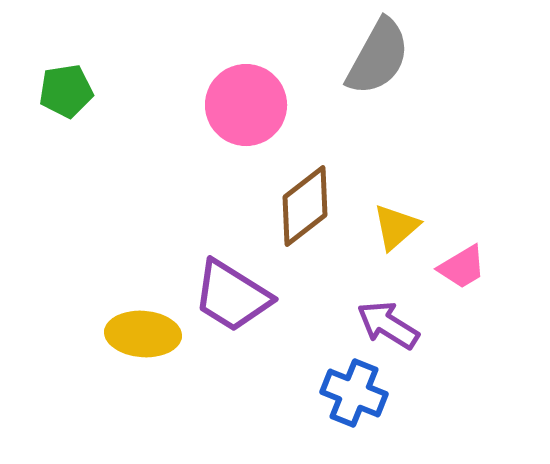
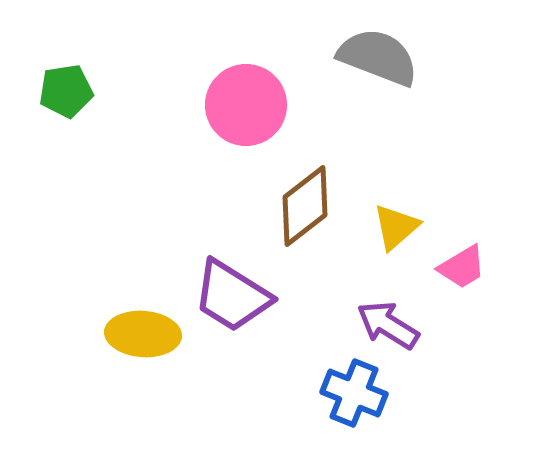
gray semicircle: rotated 98 degrees counterclockwise
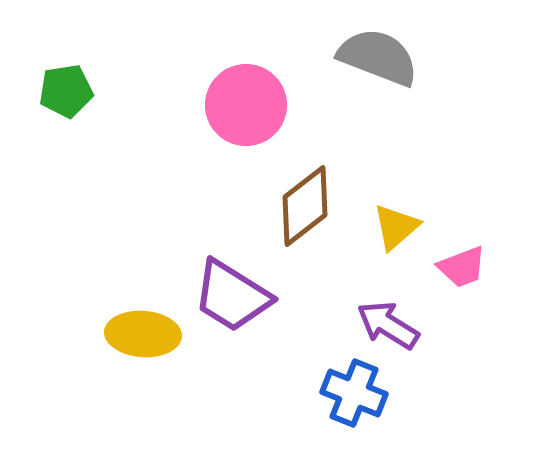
pink trapezoid: rotated 10 degrees clockwise
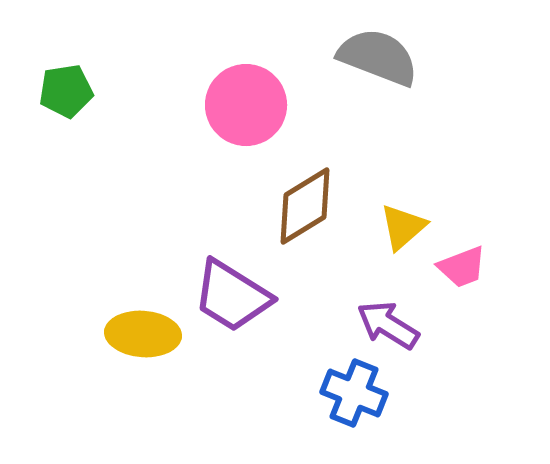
brown diamond: rotated 6 degrees clockwise
yellow triangle: moved 7 px right
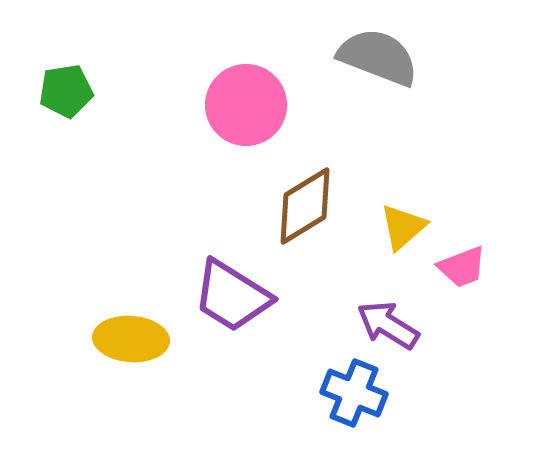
yellow ellipse: moved 12 px left, 5 px down
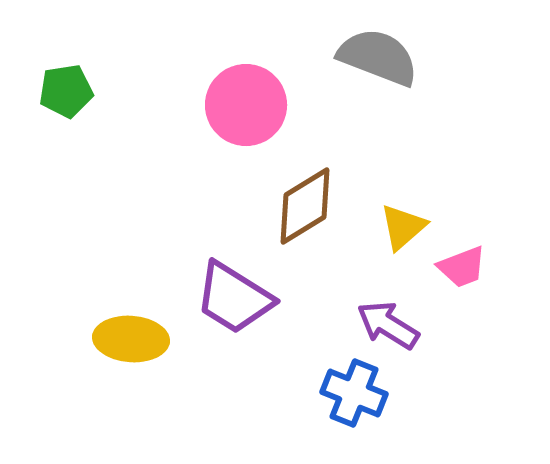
purple trapezoid: moved 2 px right, 2 px down
